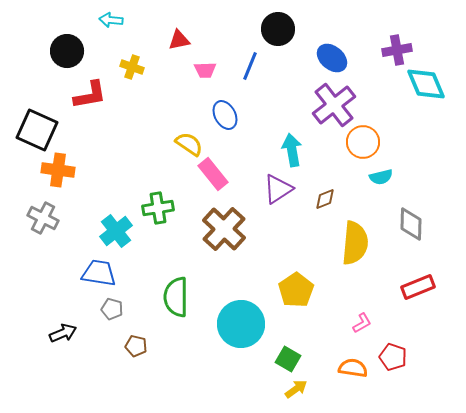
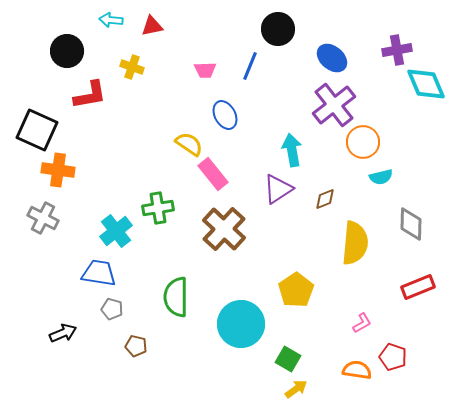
red triangle at (179, 40): moved 27 px left, 14 px up
orange semicircle at (353, 368): moved 4 px right, 2 px down
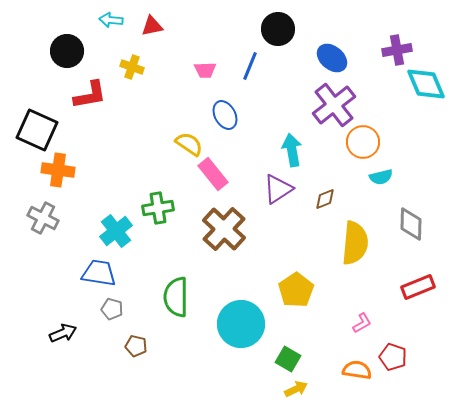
yellow arrow at (296, 389): rotated 10 degrees clockwise
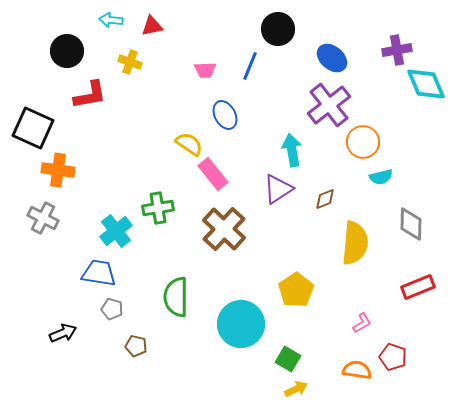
yellow cross at (132, 67): moved 2 px left, 5 px up
purple cross at (334, 105): moved 5 px left
black square at (37, 130): moved 4 px left, 2 px up
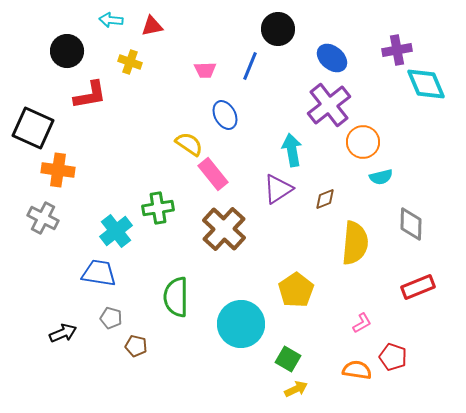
gray pentagon at (112, 309): moved 1 px left, 9 px down
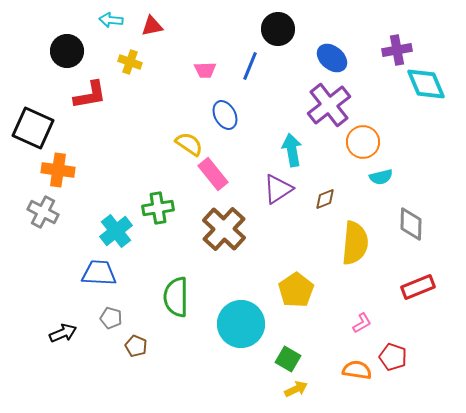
gray cross at (43, 218): moved 6 px up
blue trapezoid at (99, 273): rotated 6 degrees counterclockwise
brown pentagon at (136, 346): rotated 10 degrees clockwise
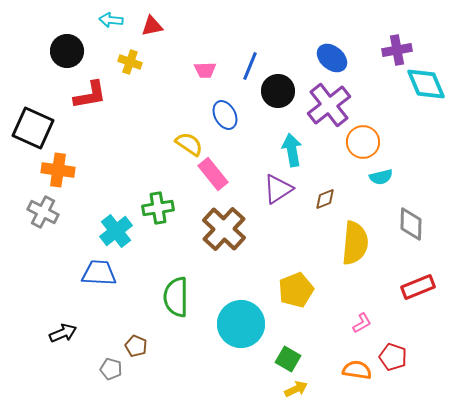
black circle at (278, 29): moved 62 px down
yellow pentagon at (296, 290): rotated 12 degrees clockwise
gray pentagon at (111, 318): moved 51 px down
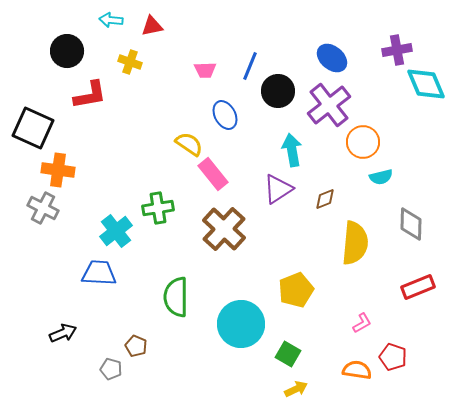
gray cross at (43, 212): moved 4 px up
green square at (288, 359): moved 5 px up
